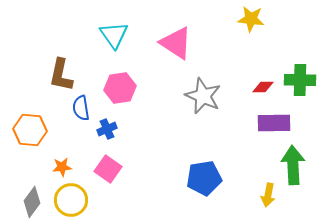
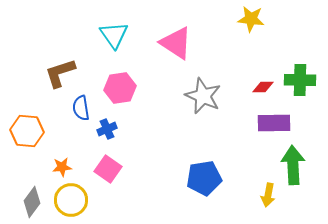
brown L-shape: moved 1 px left, 2 px up; rotated 60 degrees clockwise
orange hexagon: moved 3 px left, 1 px down
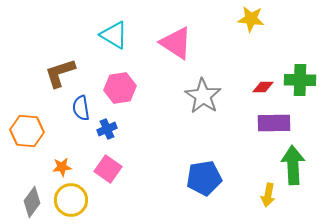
cyan triangle: rotated 24 degrees counterclockwise
gray star: rotated 9 degrees clockwise
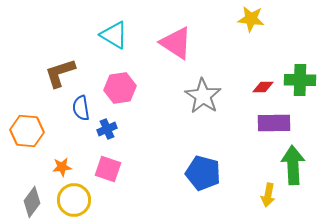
pink square: rotated 16 degrees counterclockwise
blue pentagon: moved 1 px left, 5 px up; rotated 24 degrees clockwise
yellow circle: moved 3 px right
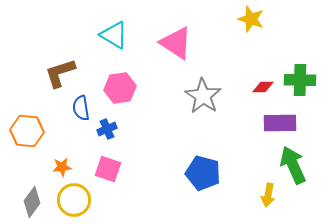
yellow star: rotated 12 degrees clockwise
purple rectangle: moved 6 px right
green arrow: rotated 21 degrees counterclockwise
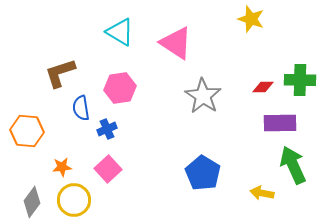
cyan triangle: moved 6 px right, 3 px up
pink square: rotated 28 degrees clockwise
blue pentagon: rotated 16 degrees clockwise
yellow arrow: moved 6 px left, 2 px up; rotated 90 degrees clockwise
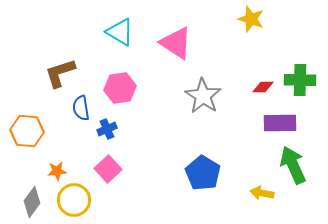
orange star: moved 5 px left, 4 px down
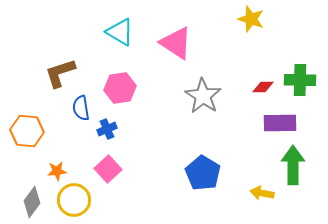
green arrow: rotated 24 degrees clockwise
